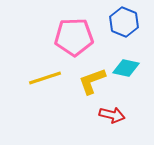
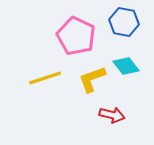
blue hexagon: rotated 12 degrees counterclockwise
pink pentagon: moved 2 px right, 1 px up; rotated 27 degrees clockwise
cyan diamond: moved 2 px up; rotated 40 degrees clockwise
yellow L-shape: moved 2 px up
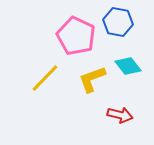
blue hexagon: moved 6 px left
cyan diamond: moved 2 px right
yellow line: rotated 28 degrees counterclockwise
red arrow: moved 8 px right
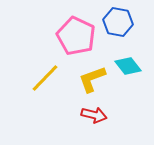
red arrow: moved 26 px left
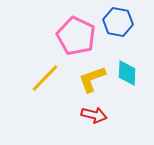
cyan diamond: moved 1 px left, 7 px down; rotated 40 degrees clockwise
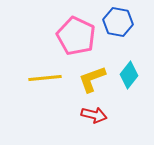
cyan diamond: moved 2 px right, 2 px down; rotated 36 degrees clockwise
yellow line: rotated 40 degrees clockwise
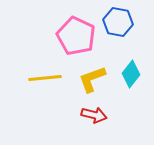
cyan diamond: moved 2 px right, 1 px up
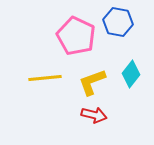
yellow L-shape: moved 3 px down
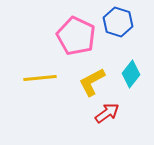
blue hexagon: rotated 8 degrees clockwise
yellow line: moved 5 px left
yellow L-shape: rotated 8 degrees counterclockwise
red arrow: moved 13 px right, 2 px up; rotated 50 degrees counterclockwise
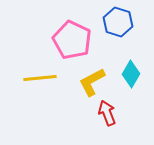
pink pentagon: moved 4 px left, 4 px down
cyan diamond: rotated 8 degrees counterclockwise
red arrow: rotated 75 degrees counterclockwise
